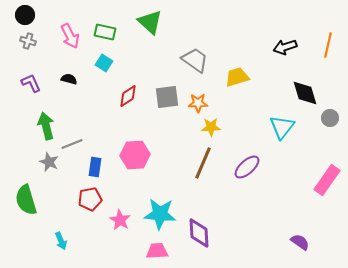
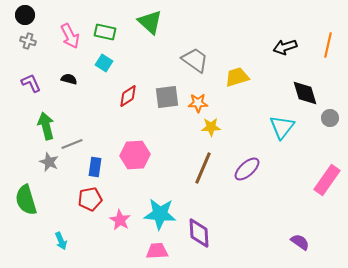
brown line: moved 5 px down
purple ellipse: moved 2 px down
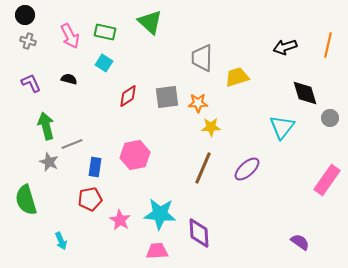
gray trapezoid: moved 7 px right, 2 px up; rotated 124 degrees counterclockwise
pink hexagon: rotated 8 degrees counterclockwise
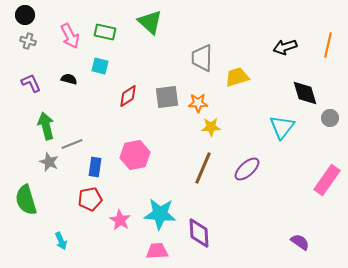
cyan square: moved 4 px left, 3 px down; rotated 18 degrees counterclockwise
